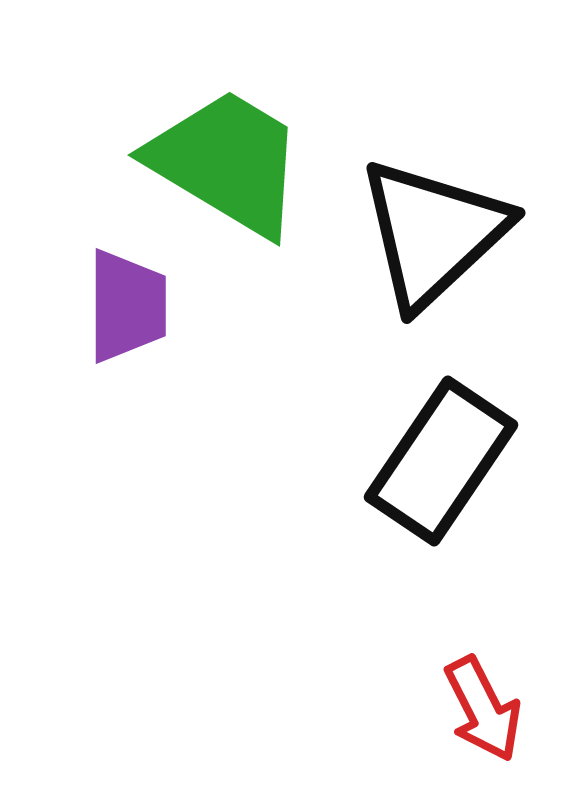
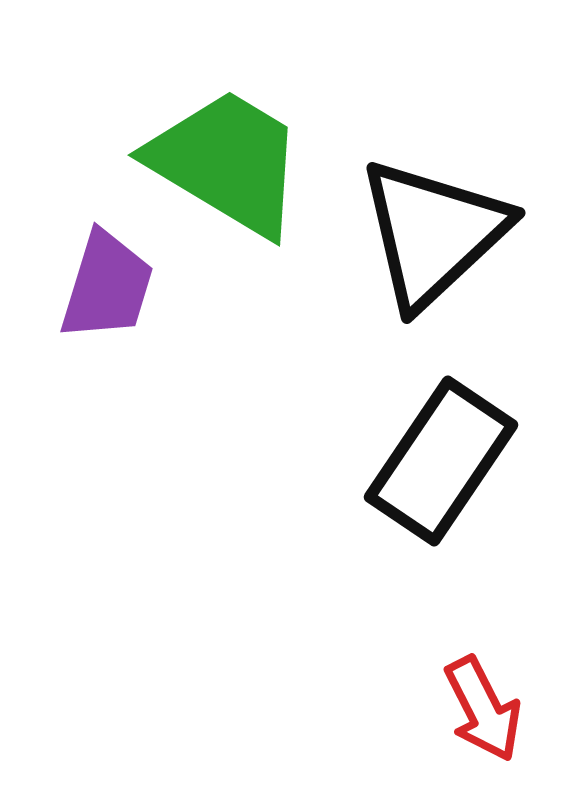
purple trapezoid: moved 20 px left, 20 px up; rotated 17 degrees clockwise
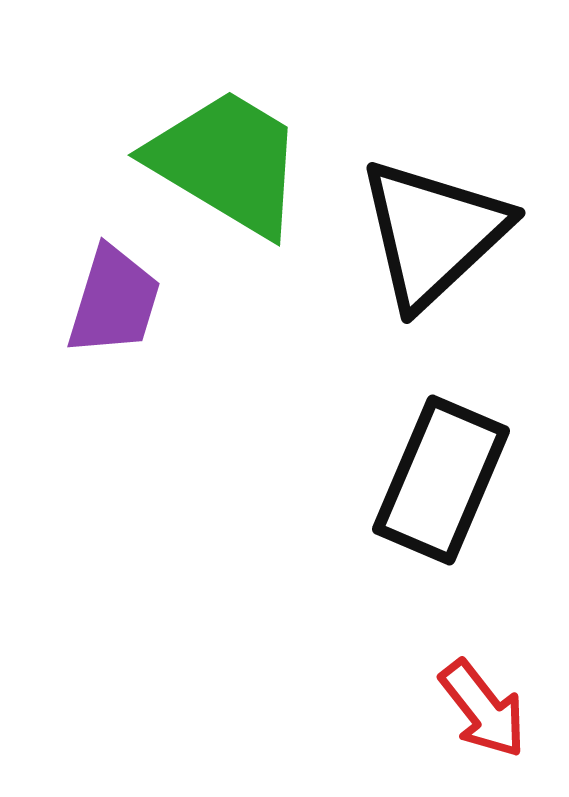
purple trapezoid: moved 7 px right, 15 px down
black rectangle: moved 19 px down; rotated 11 degrees counterclockwise
red arrow: rotated 11 degrees counterclockwise
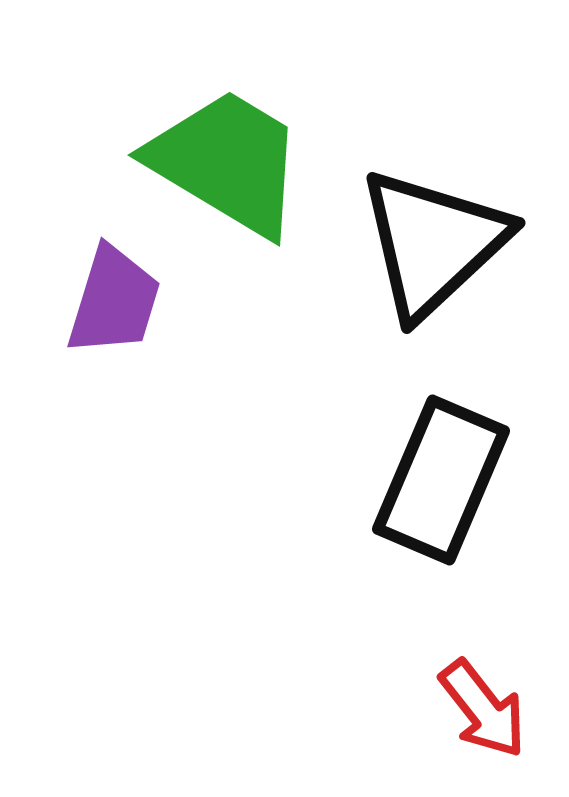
black triangle: moved 10 px down
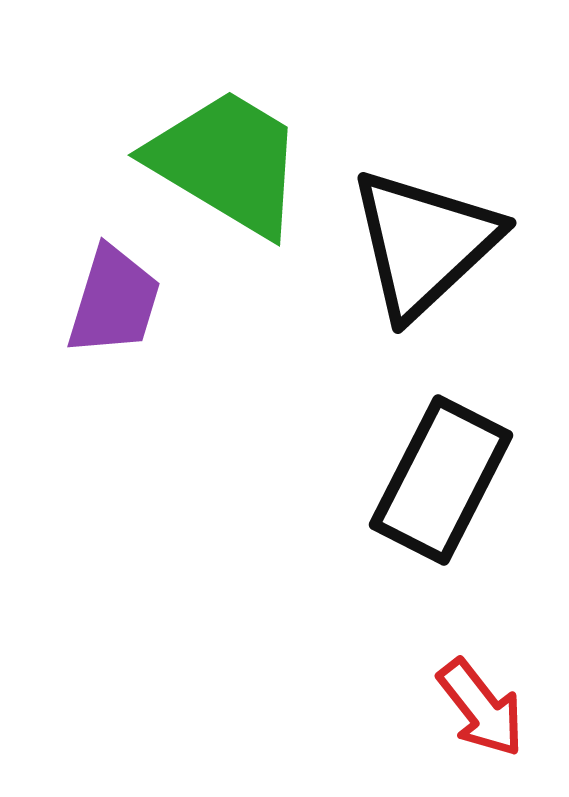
black triangle: moved 9 px left
black rectangle: rotated 4 degrees clockwise
red arrow: moved 2 px left, 1 px up
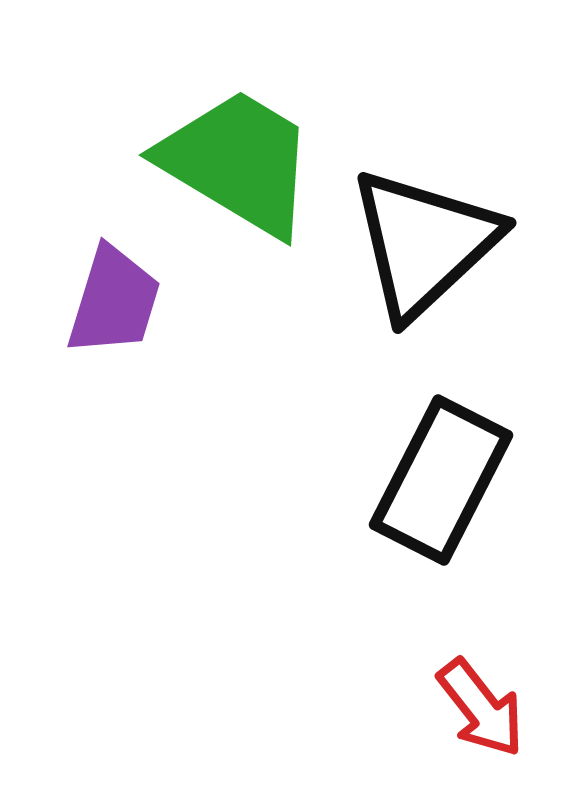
green trapezoid: moved 11 px right
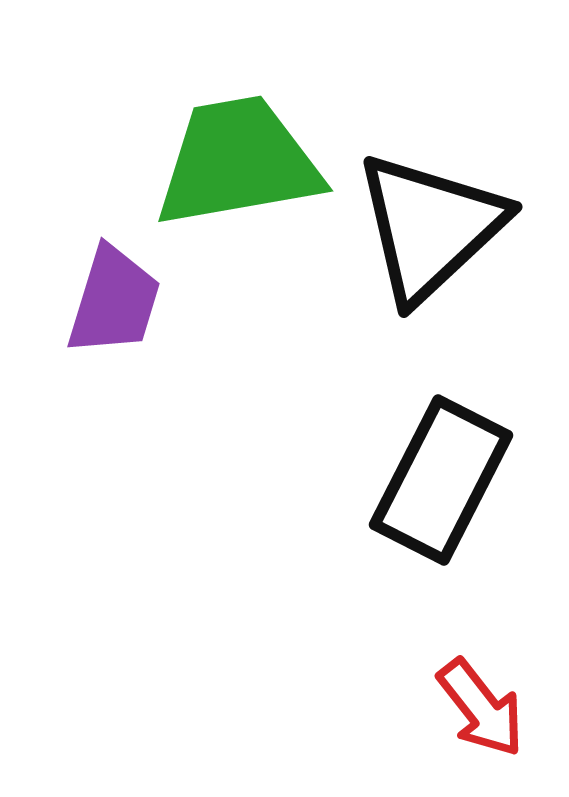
green trapezoid: rotated 41 degrees counterclockwise
black triangle: moved 6 px right, 16 px up
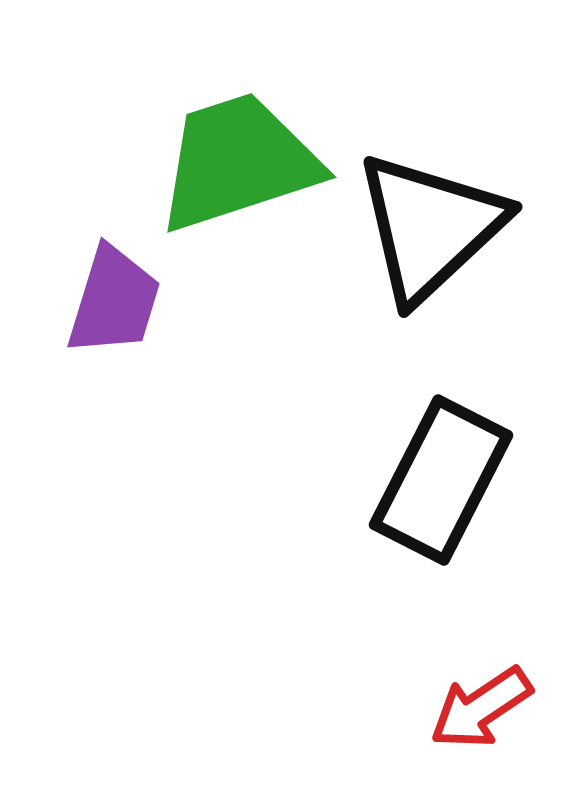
green trapezoid: rotated 8 degrees counterclockwise
red arrow: rotated 94 degrees clockwise
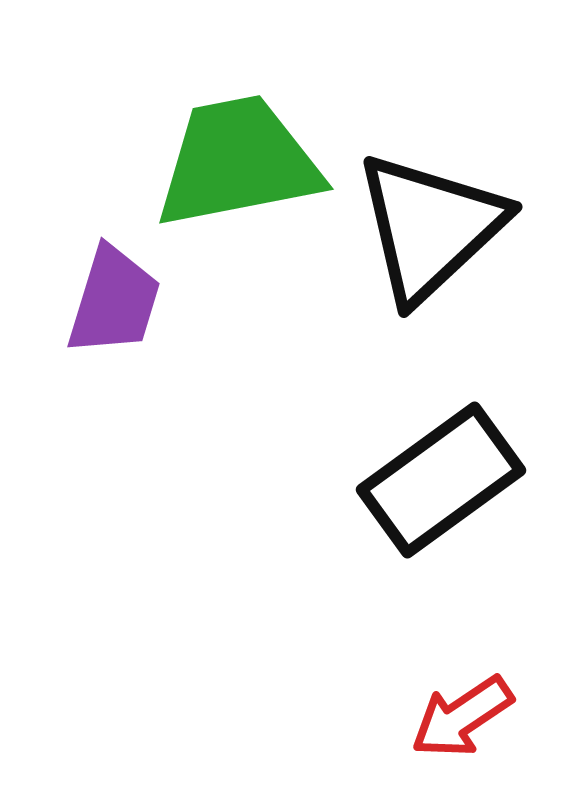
green trapezoid: rotated 7 degrees clockwise
black rectangle: rotated 27 degrees clockwise
red arrow: moved 19 px left, 9 px down
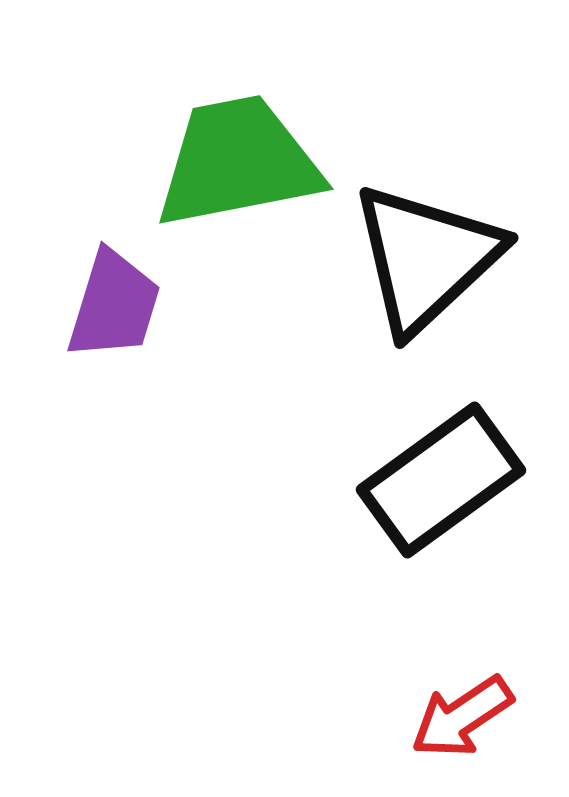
black triangle: moved 4 px left, 31 px down
purple trapezoid: moved 4 px down
